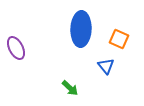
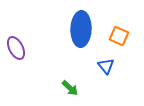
orange square: moved 3 px up
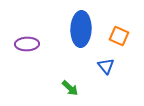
purple ellipse: moved 11 px right, 4 px up; rotated 65 degrees counterclockwise
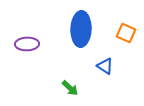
orange square: moved 7 px right, 3 px up
blue triangle: moved 1 px left; rotated 18 degrees counterclockwise
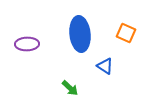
blue ellipse: moved 1 px left, 5 px down; rotated 8 degrees counterclockwise
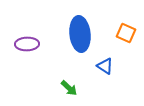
green arrow: moved 1 px left
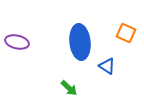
blue ellipse: moved 8 px down
purple ellipse: moved 10 px left, 2 px up; rotated 15 degrees clockwise
blue triangle: moved 2 px right
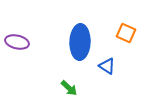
blue ellipse: rotated 8 degrees clockwise
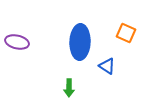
green arrow: rotated 48 degrees clockwise
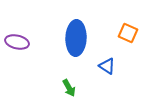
orange square: moved 2 px right
blue ellipse: moved 4 px left, 4 px up
green arrow: rotated 30 degrees counterclockwise
